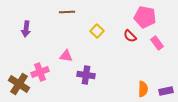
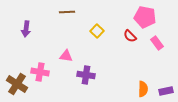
pink cross: rotated 30 degrees clockwise
brown cross: moved 2 px left
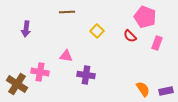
pink pentagon: rotated 10 degrees clockwise
pink rectangle: rotated 56 degrees clockwise
orange semicircle: rotated 35 degrees counterclockwise
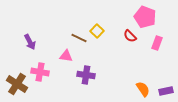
brown line: moved 12 px right, 26 px down; rotated 28 degrees clockwise
purple arrow: moved 4 px right, 13 px down; rotated 35 degrees counterclockwise
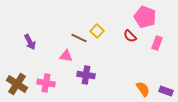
pink cross: moved 6 px right, 11 px down
purple rectangle: rotated 32 degrees clockwise
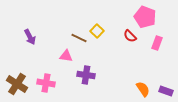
purple arrow: moved 5 px up
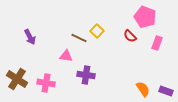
brown cross: moved 5 px up
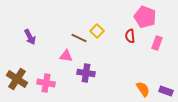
red semicircle: rotated 40 degrees clockwise
purple cross: moved 2 px up
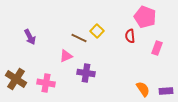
pink rectangle: moved 5 px down
pink triangle: rotated 32 degrees counterclockwise
brown cross: moved 1 px left
purple rectangle: rotated 24 degrees counterclockwise
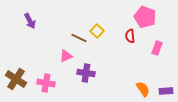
purple arrow: moved 16 px up
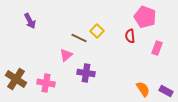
pink triangle: moved 1 px up; rotated 16 degrees counterclockwise
purple rectangle: rotated 32 degrees clockwise
